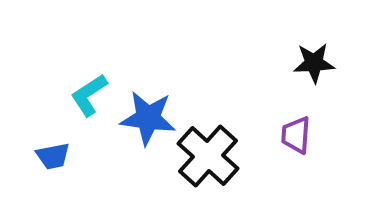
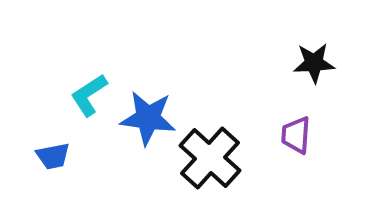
black cross: moved 2 px right, 2 px down
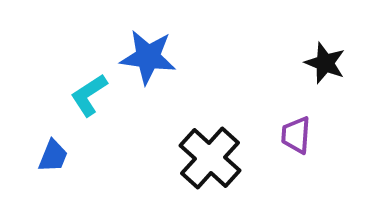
black star: moved 11 px right; rotated 24 degrees clockwise
blue star: moved 61 px up
blue trapezoid: rotated 57 degrees counterclockwise
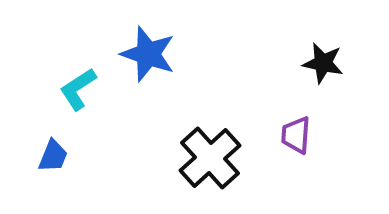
blue star: moved 3 px up; rotated 12 degrees clockwise
black star: moved 2 px left; rotated 9 degrees counterclockwise
cyan L-shape: moved 11 px left, 6 px up
black cross: rotated 6 degrees clockwise
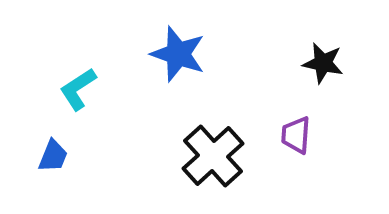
blue star: moved 30 px right
black cross: moved 3 px right, 2 px up
